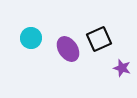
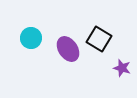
black square: rotated 35 degrees counterclockwise
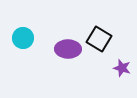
cyan circle: moved 8 px left
purple ellipse: rotated 55 degrees counterclockwise
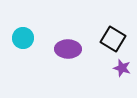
black square: moved 14 px right
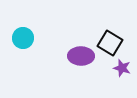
black square: moved 3 px left, 4 px down
purple ellipse: moved 13 px right, 7 px down
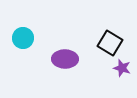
purple ellipse: moved 16 px left, 3 px down
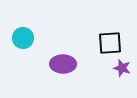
black square: rotated 35 degrees counterclockwise
purple ellipse: moved 2 px left, 5 px down
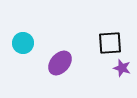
cyan circle: moved 5 px down
purple ellipse: moved 3 px left, 1 px up; rotated 50 degrees counterclockwise
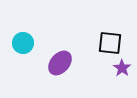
black square: rotated 10 degrees clockwise
purple star: rotated 18 degrees clockwise
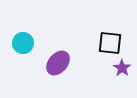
purple ellipse: moved 2 px left
